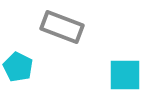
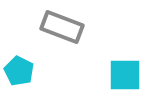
cyan pentagon: moved 1 px right, 4 px down
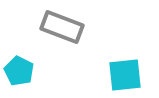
cyan square: rotated 6 degrees counterclockwise
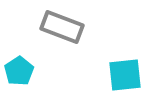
cyan pentagon: rotated 12 degrees clockwise
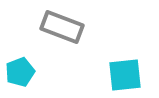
cyan pentagon: moved 1 px right, 1 px down; rotated 12 degrees clockwise
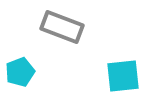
cyan square: moved 2 px left, 1 px down
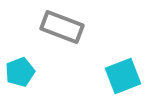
cyan square: rotated 15 degrees counterclockwise
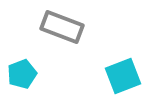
cyan pentagon: moved 2 px right, 2 px down
